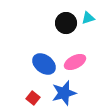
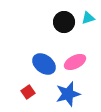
black circle: moved 2 px left, 1 px up
blue star: moved 4 px right, 1 px down
red square: moved 5 px left, 6 px up; rotated 16 degrees clockwise
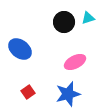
blue ellipse: moved 24 px left, 15 px up
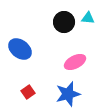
cyan triangle: rotated 24 degrees clockwise
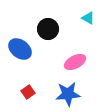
cyan triangle: rotated 24 degrees clockwise
black circle: moved 16 px left, 7 px down
blue star: rotated 10 degrees clockwise
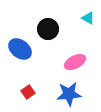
blue star: moved 1 px right
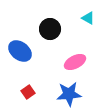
black circle: moved 2 px right
blue ellipse: moved 2 px down
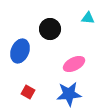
cyan triangle: rotated 24 degrees counterclockwise
blue ellipse: rotated 75 degrees clockwise
pink ellipse: moved 1 px left, 2 px down
red square: rotated 24 degrees counterclockwise
